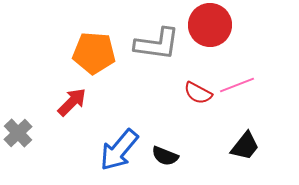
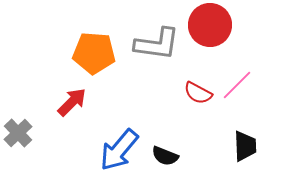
pink line: rotated 24 degrees counterclockwise
black trapezoid: rotated 40 degrees counterclockwise
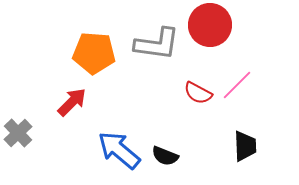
blue arrow: rotated 90 degrees clockwise
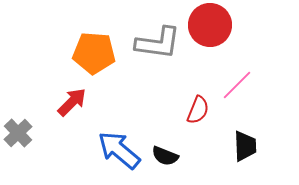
gray L-shape: moved 1 px right, 1 px up
red semicircle: moved 17 px down; rotated 96 degrees counterclockwise
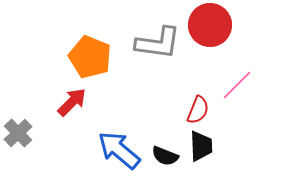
orange pentagon: moved 4 px left, 4 px down; rotated 18 degrees clockwise
black trapezoid: moved 44 px left
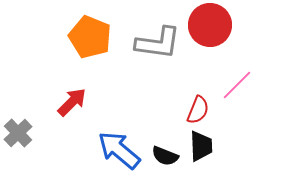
orange pentagon: moved 20 px up
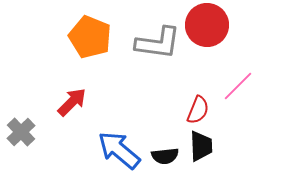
red circle: moved 3 px left
pink line: moved 1 px right, 1 px down
gray cross: moved 3 px right, 1 px up
black semicircle: rotated 28 degrees counterclockwise
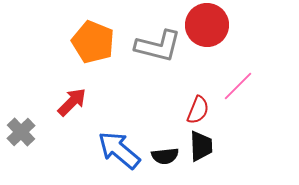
orange pentagon: moved 3 px right, 5 px down
gray L-shape: moved 3 px down; rotated 6 degrees clockwise
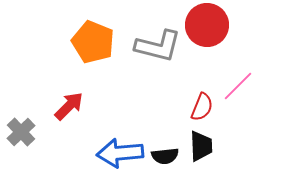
red arrow: moved 3 px left, 4 px down
red semicircle: moved 4 px right, 3 px up
blue arrow: moved 1 px right, 3 px down; rotated 45 degrees counterclockwise
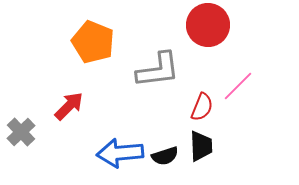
red circle: moved 1 px right
gray L-shape: moved 24 px down; rotated 21 degrees counterclockwise
black semicircle: rotated 12 degrees counterclockwise
